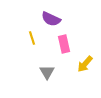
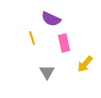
pink rectangle: moved 1 px up
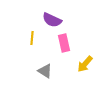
purple semicircle: moved 1 px right, 1 px down
yellow line: rotated 24 degrees clockwise
gray triangle: moved 2 px left, 1 px up; rotated 28 degrees counterclockwise
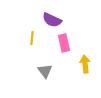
yellow arrow: rotated 132 degrees clockwise
gray triangle: rotated 21 degrees clockwise
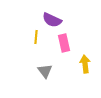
yellow line: moved 4 px right, 1 px up
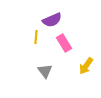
purple semicircle: rotated 48 degrees counterclockwise
pink rectangle: rotated 18 degrees counterclockwise
yellow arrow: moved 1 px right, 2 px down; rotated 138 degrees counterclockwise
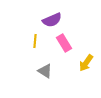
yellow line: moved 1 px left, 4 px down
yellow arrow: moved 3 px up
gray triangle: rotated 21 degrees counterclockwise
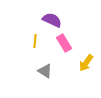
purple semicircle: rotated 132 degrees counterclockwise
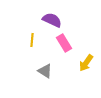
yellow line: moved 3 px left, 1 px up
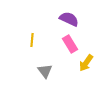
purple semicircle: moved 17 px right, 1 px up
pink rectangle: moved 6 px right, 1 px down
gray triangle: rotated 21 degrees clockwise
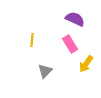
purple semicircle: moved 6 px right
yellow arrow: moved 1 px down
gray triangle: rotated 21 degrees clockwise
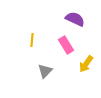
pink rectangle: moved 4 px left, 1 px down
